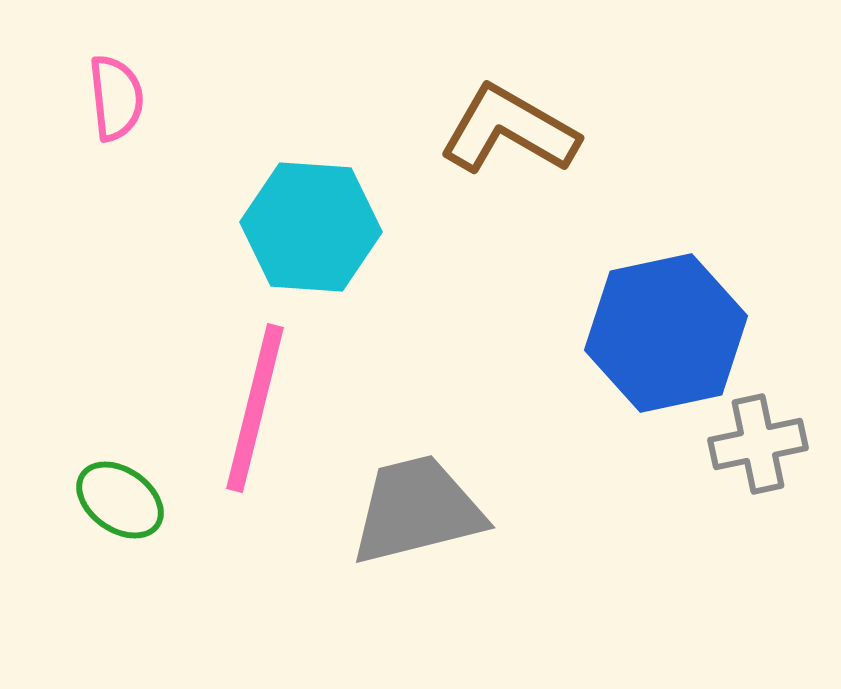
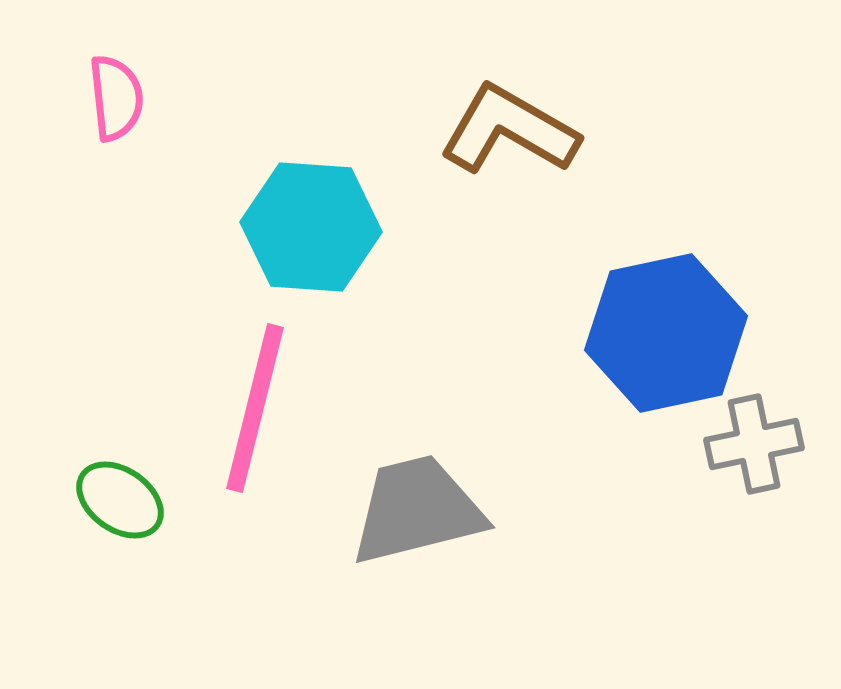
gray cross: moved 4 px left
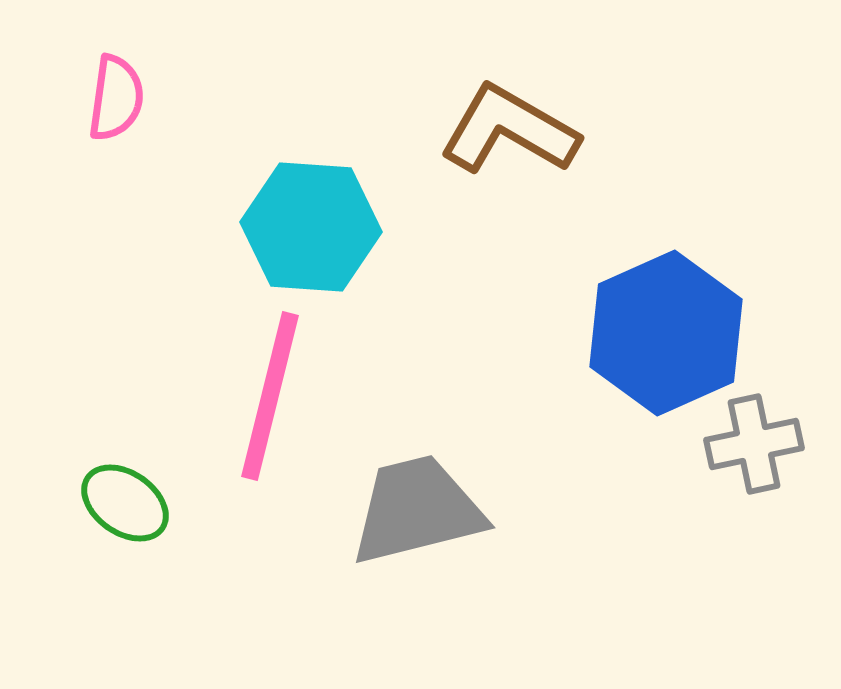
pink semicircle: rotated 14 degrees clockwise
blue hexagon: rotated 12 degrees counterclockwise
pink line: moved 15 px right, 12 px up
green ellipse: moved 5 px right, 3 px down
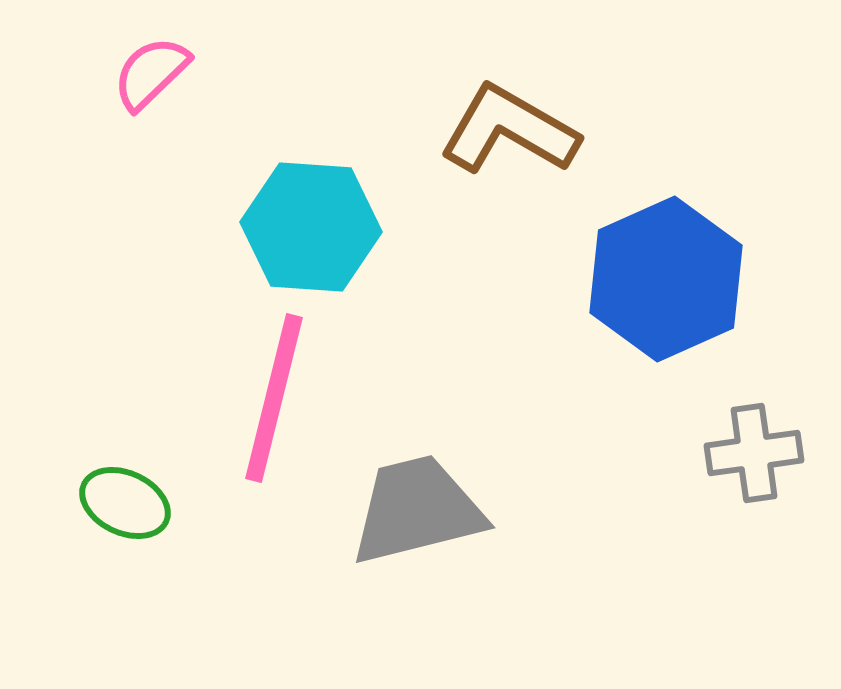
pink semicircle: moved 35 px right, 25 px up; rotated 142 degrees counterclockwise
blue hexagon: moved 54 px up
pink line: moved 4 px right, 2 px down
gray cross: moved 9 px down; rotated 4 degrees clockwise
green ellipse: rotated 10 degrees counterclockwise
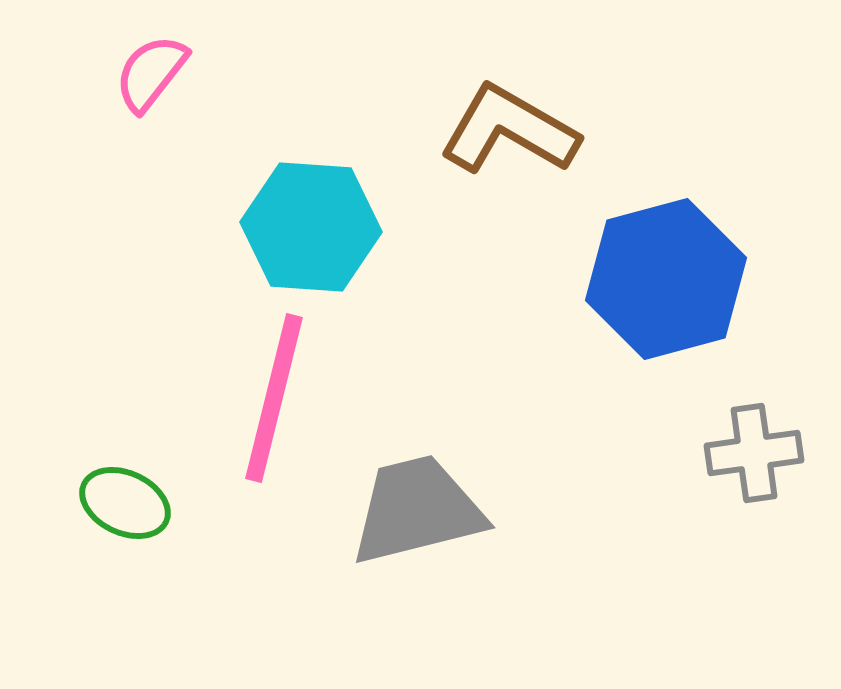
pink semicircle: rotated 8 degrees counterclockwise
blue hexagon: rotated 9 degrees clockwise
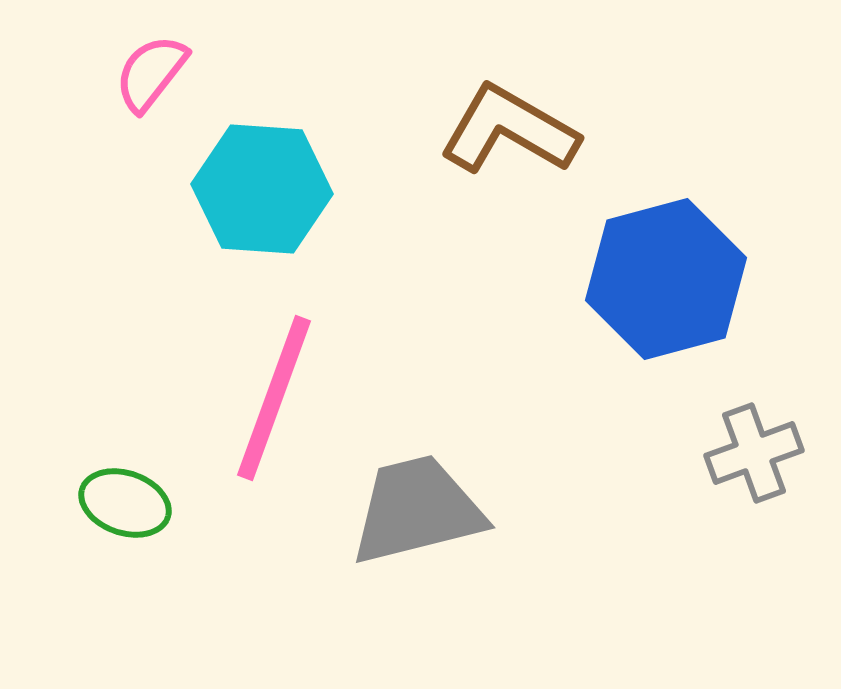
cyan hexagon: moved 49 px left, 38 px up
pink line: rotated 6 degrees clockwise
gray cross: rotated 12 degrees counterclockwise
green ellipse: rotated 6 degrees counterclockwise
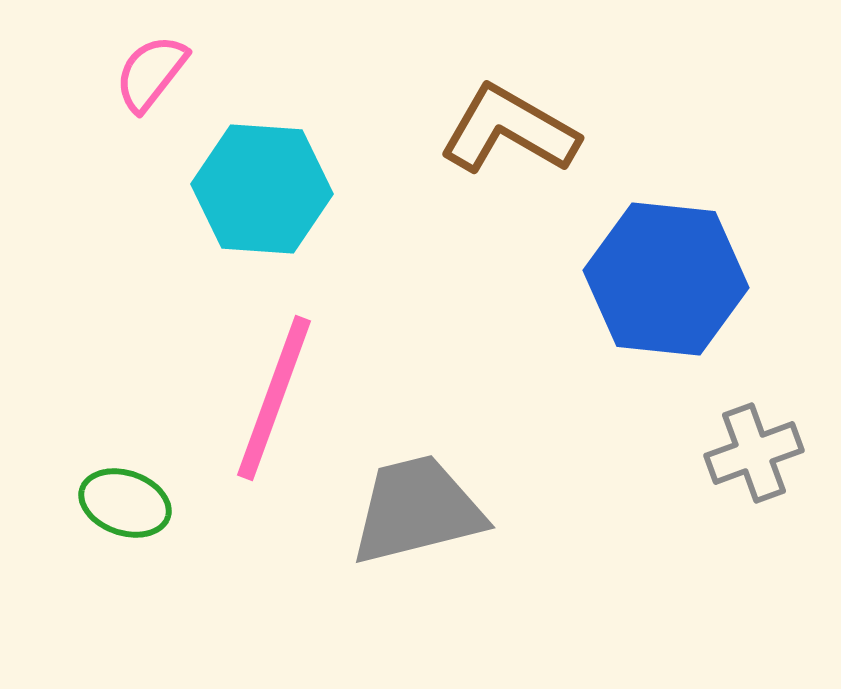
blue hexagon: rotated 21 degrees clockwise
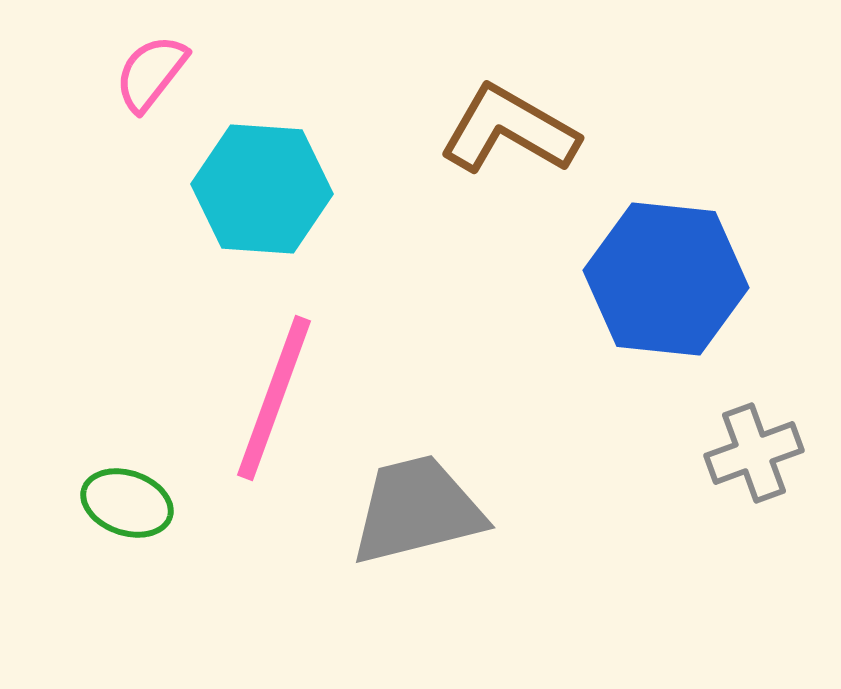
green ellipse: moved 2 px right
